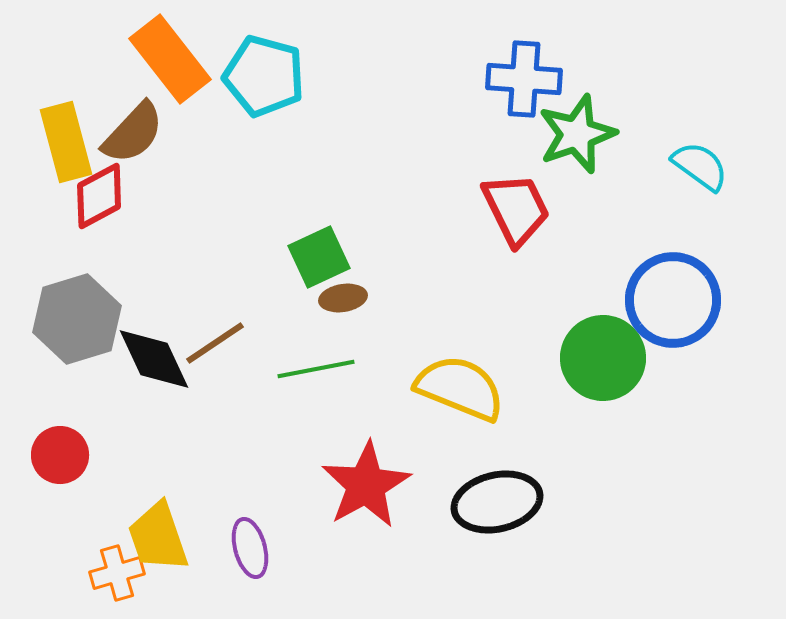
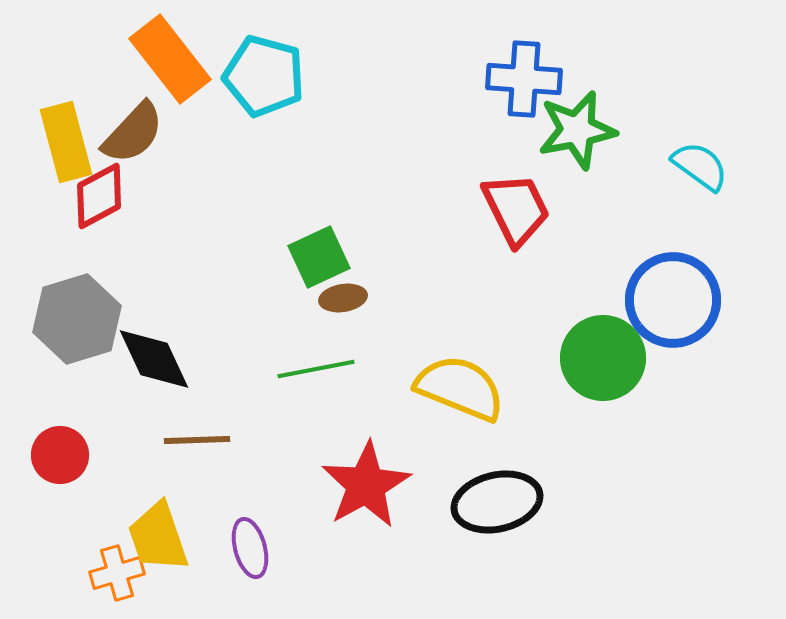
green star: moved 4 px up; rotated 8 degrees clockwise
brown line: moved 18 px left, 97 px down; rotated 32 degrees clockwise
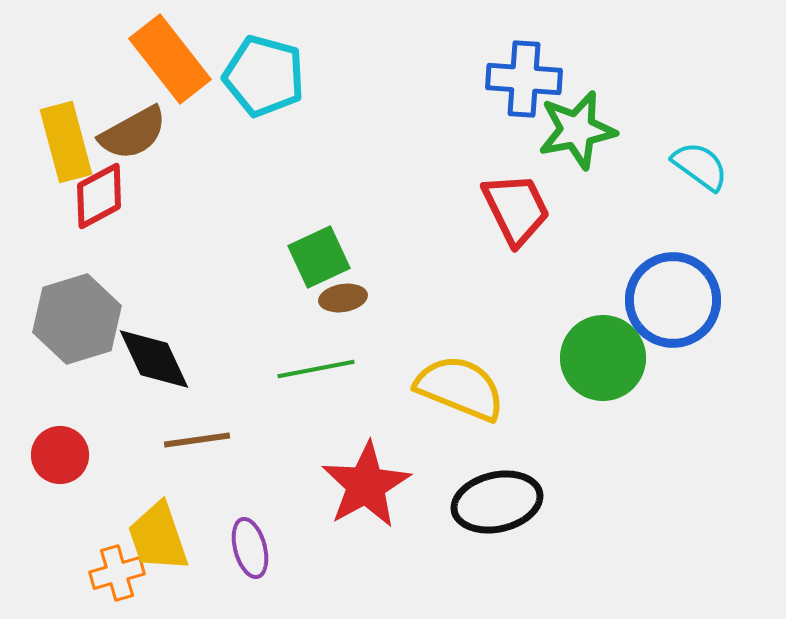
brown semicircle: rotated 18 degrees clockwise
brown line: rotated 6 degrees counterclockwise
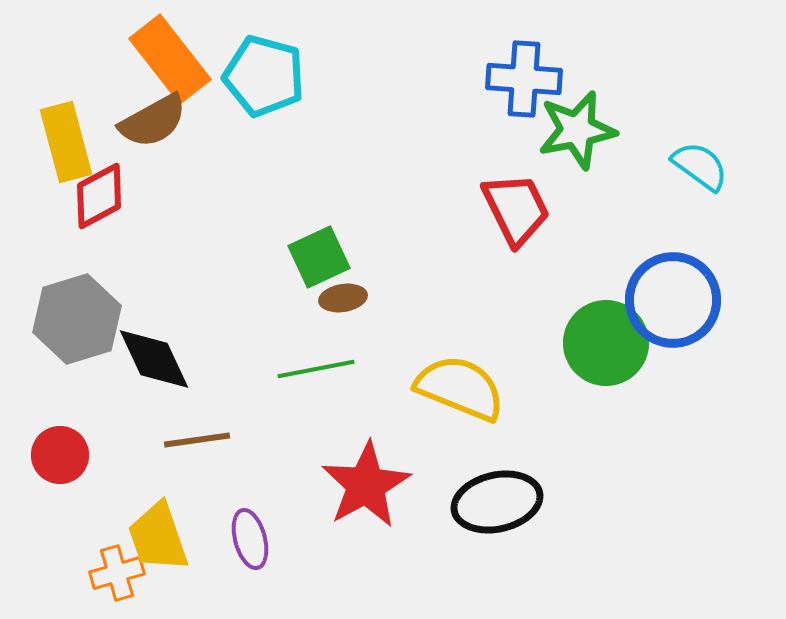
brown semicircle: moved 20 px right, 12 px up
green circle: moved 3 px right, 15 px up
purple ellipse: moved 9 px up
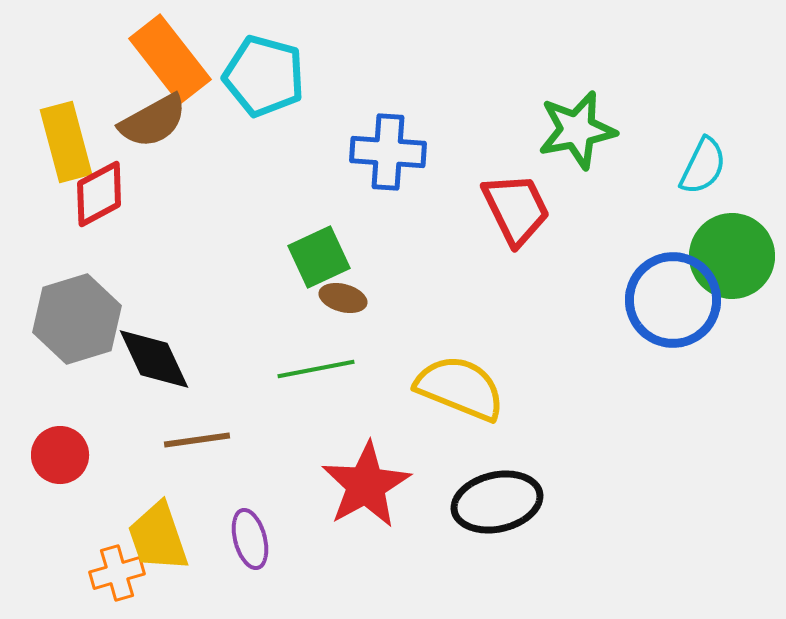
blue cross: moved 136 px left, 73 px down
cyan semicircle: moved 3 px right; rotated 80 degrees clockwise
red diamond: moved 2 px up
brown ellipse: rotated 24 degrees clockwise
green circle: moved 126 px right, 87 px up
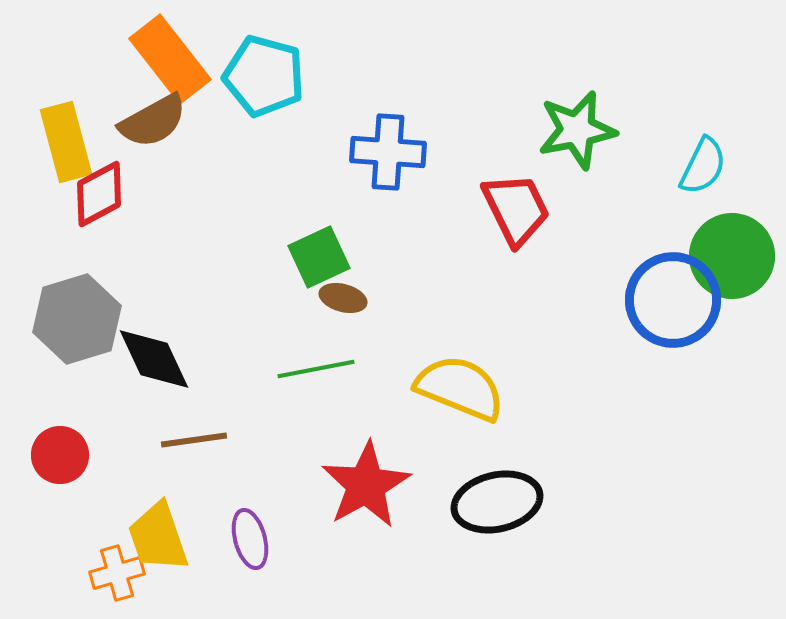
brown line: moved 3 px left
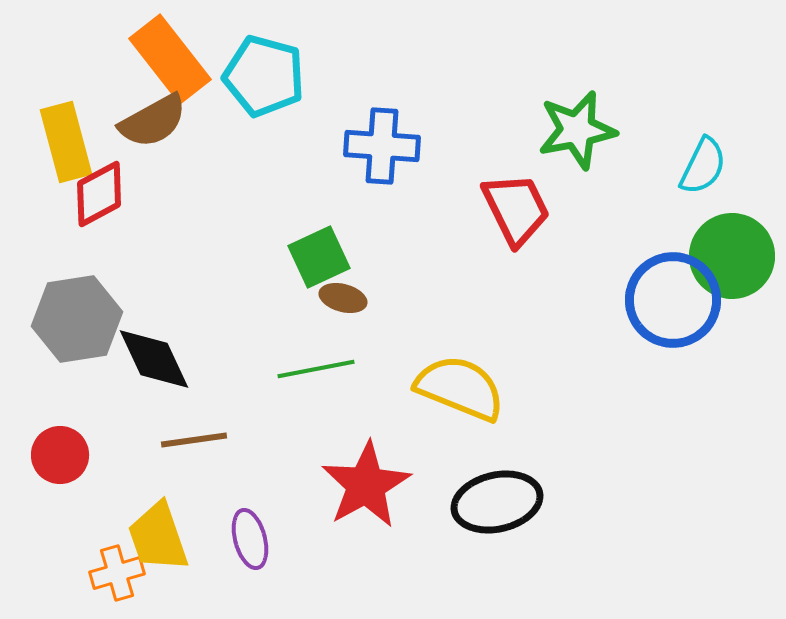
blue cross: moved 6 px left, 6 px up
gray hexagon: rotated 8 degrees clockwise
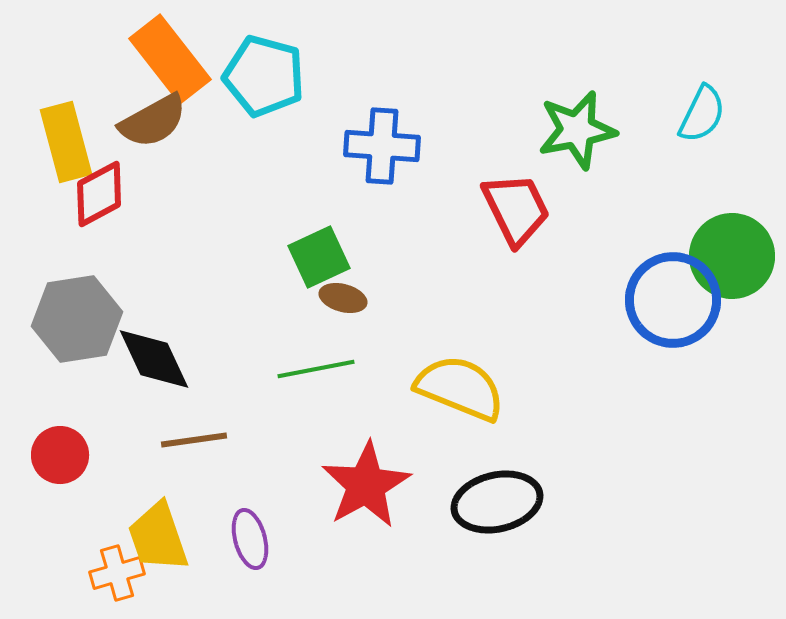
cyan semicircle: moved 1 px left, 52 px up
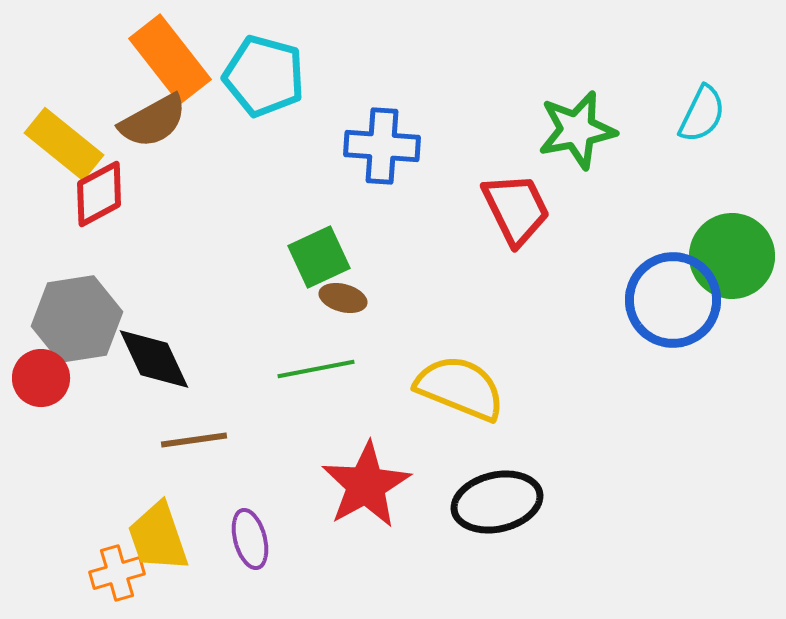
yellow rectangle: moved 2 px left, 2 px down; rotated 36 degrees counterclockwise
red circle: moved 19 px left, 77 px up
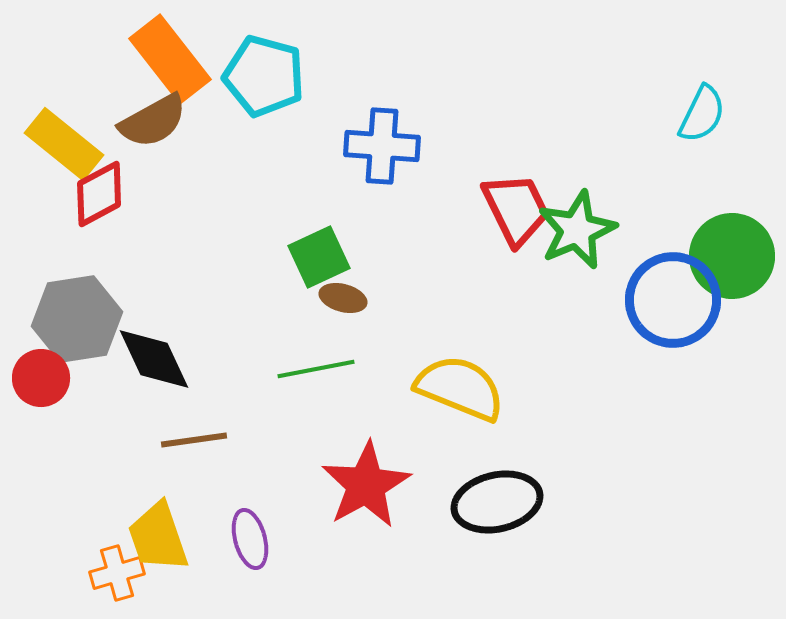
green star: moved 100 px down; rotated 12 degrees counterclockwise
